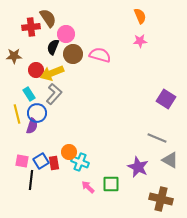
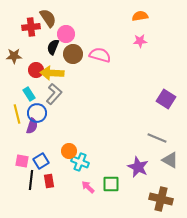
orange semicircle: rotated 77 degrees counterclockwise
yellow arrow: rotated 25 degrees clockwise
orange circle: moved 1 px up
red rectangle: moved 5 px left, 18 px down
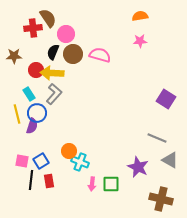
red cross: moved 2 px right, 1 px down
black semicircle: moved 5 px down
pink arrow: moved 4 px right, 3 px up; rotated 128 degrees counterclockwise
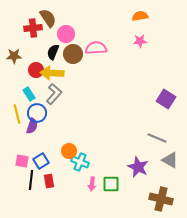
pink semicircle: moved 4 px left, 7 px up; rotated 20 degrees counterclockwise
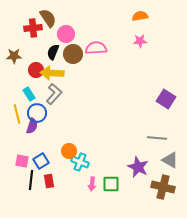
gray line: rotated 18 degrees counterclockwise
brown cross: moved 2 px right, 12 px up
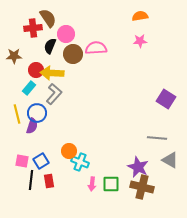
black semicircle: moved 3 px left, 6 px up
cyan rectangle: moved 6 px up; rotated 72 degrees clockwise
brown cross: moved 21 px left
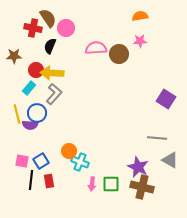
red cross: rotated 18 degrees clockwise
pink circle: moved 6 px up
brown circle: moved 46 px right
purple semicircle: moved 2 px left, 1 px up; rotated 77 degrees clockwise
